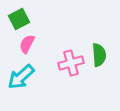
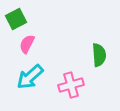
green square: moved 3 px left
pink cross: moved 22 px down
cyan arrow: moved 9 px right
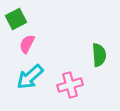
pink cross: moved 1 px left
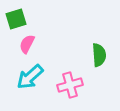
green square: rotated 10 degrees clockwise
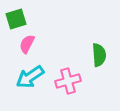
cyan arrow: rotated 8 degrees clockwise
pink cross: moved 2 px left, 4 px up
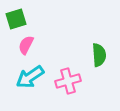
pink semicircle: moved 1 px left, 1 px down
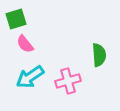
pink semicircle: moved 1 px left, 1 px up; rotated 66 degrees counterclockwise
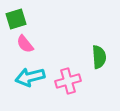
green semicircle: moved 2 px down
cyan arrow: rotated 20 degrees clockwise
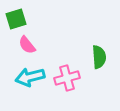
pink semicircle: moved 2 px right, 1 px down
pink cross: moved 1 px left, 3 px up
